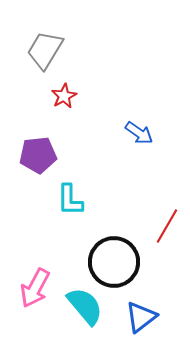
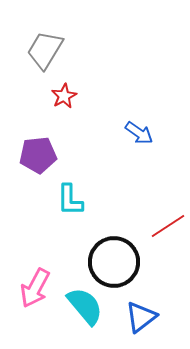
red line: moved 1 px right; rotated 27 degrees clockwise
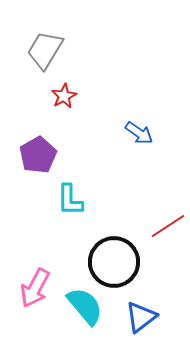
purple pentagon: rotated 24 degrees counterclockwise
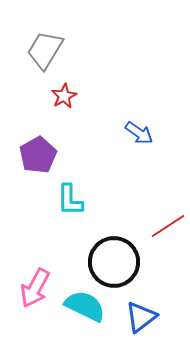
cyan semicircle: rotated 24 degrees counterclockwise
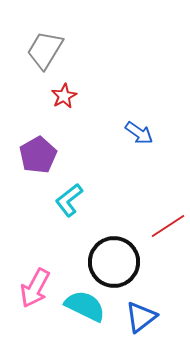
cyan L-shape: moved 1 px left; rotated 52 degrees clockwise
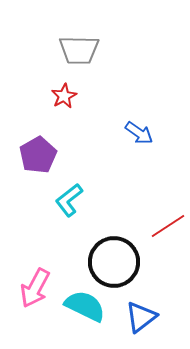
gray trapezoid: moved 34 px right; rotated 120 degrees counterclockwise
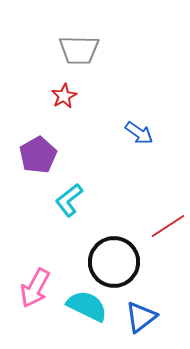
cyan semicircle: moved 2 px right
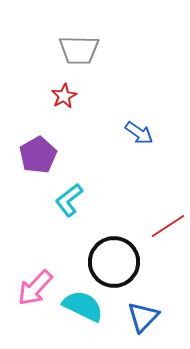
pink arrow: rotated 15 degrees clockwise
cyan semicircle: moved 4 px left
blue triangle: moved 2 px right; rotated 8 degrees counterclockwise
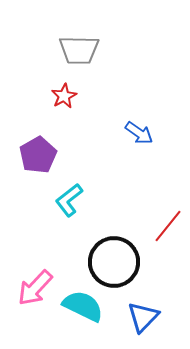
red line: rotated 18 degrees counterclockwise
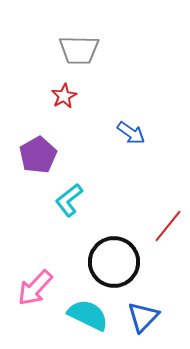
blue arrow: moved 8 px left
cyan semicircle: moved 5 px right, 9 px down
